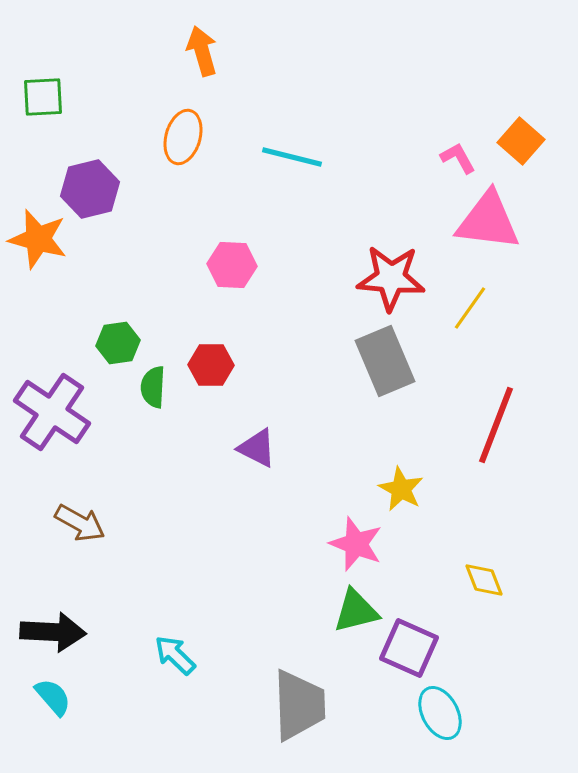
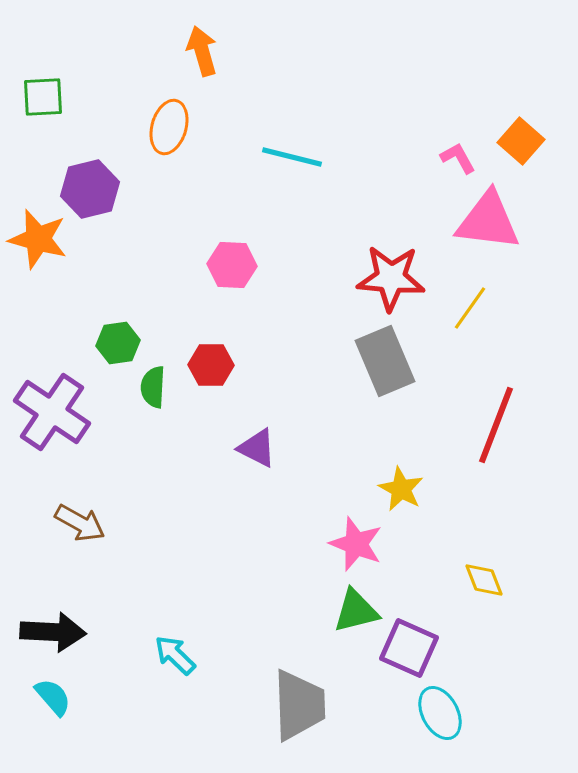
orange ellipse: moved 14 px left, 10 px up
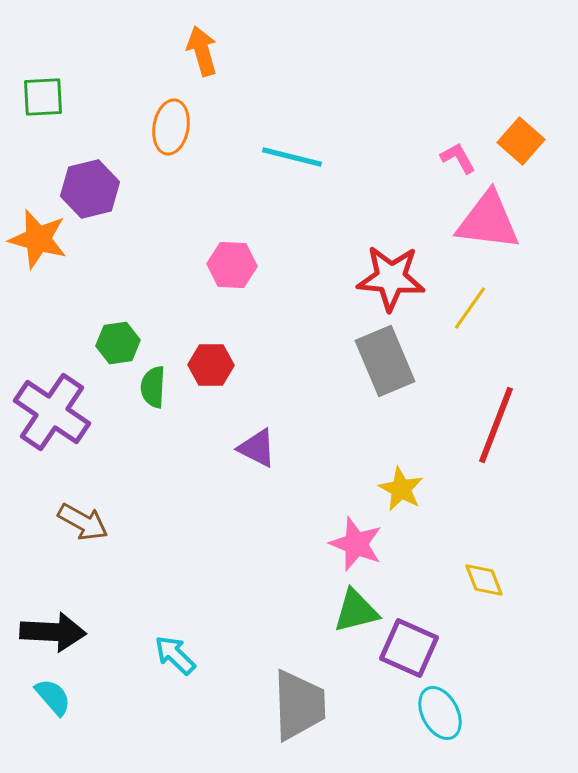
orange ellipse: moved 2 px right; rotated 6 degrees counterclockwise
brown arrow: moved 3 px right, 1 px up
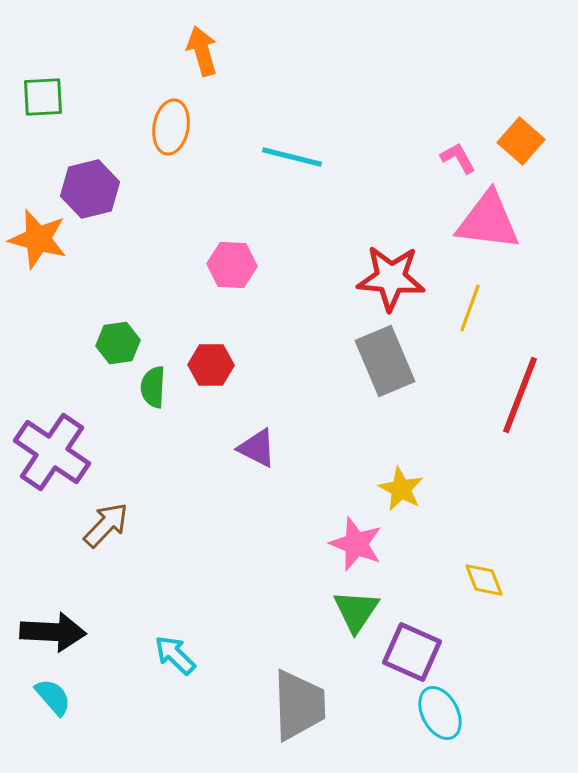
yellow line: rotated 15 degrees counterclockwise
purple cross: moved 40 px down
red line: moved 24 px right, 30 px up
brown arrow: moved 23 px right, 3 px down; rotated 75 degrees counterclockwise
green triangle: rotated 42 degrees counterclockwise
purple square: moved 3 px right, 4 px down
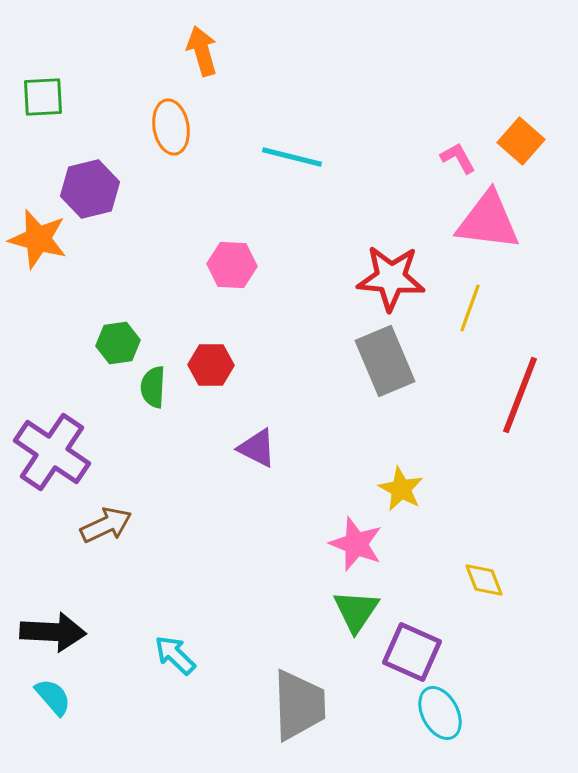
orange ellipse: rotated 20 degrees counterclockwise
brown arrow: rotated 21 degrees clockwise
